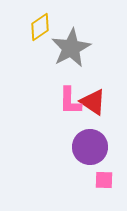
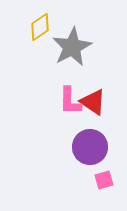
gray star: moved 1 px right, 1 px up
pink square: rotated 18 degrees counterclockwise
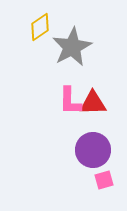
red triangle: moved 1 px down; rotated 36 degrees counterclockwise
purple circle: moved 3 px right, 3 px down
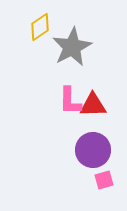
red triangle: moved 2 px down
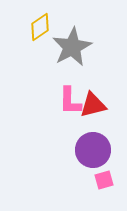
red triangle: rotated 12 degrees counterclockwise
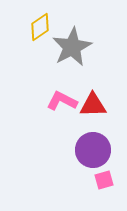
pink L-shape: moved 8 px left; rotated 116 degrees clockwise
red triangle: rotated 12 degrees clockwise
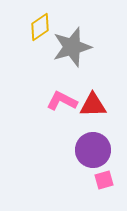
gray star: rotated 12 degrees clockwise
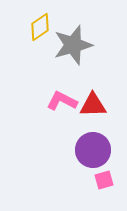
gray star: moved 1 px right, 2 px up
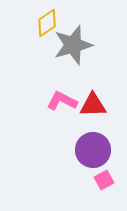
yellow diamond: moved 7 px right, 4 px up
pink square: rotated 12 degrees counterclockwise
